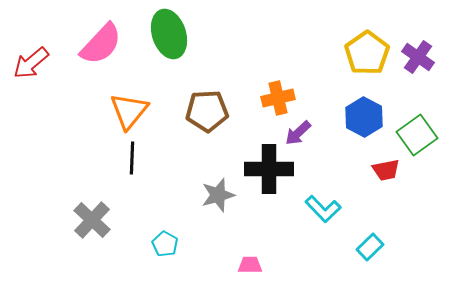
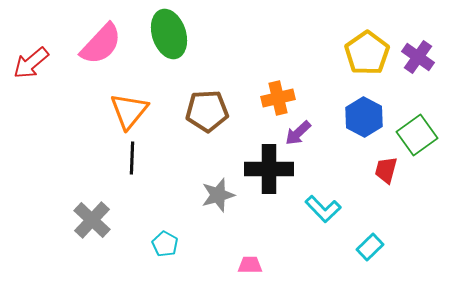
red trapezoid: rotated 116 degrees clockwise
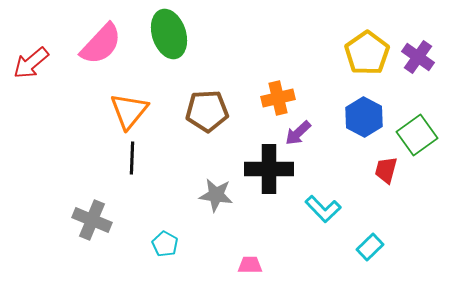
gray star: moved 2 px left; rotated 24 degrees clockwise
gray cross: rotated 21 degrees counterclockwise
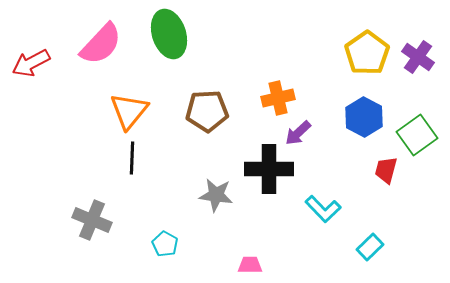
red arrow: rotated 12 degrees clockwise
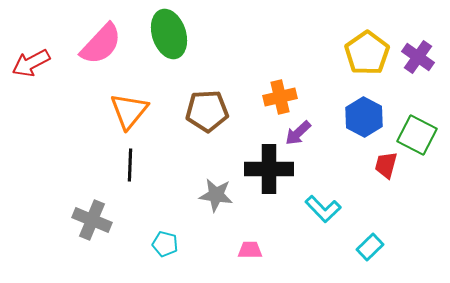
orange cross: moved 2 px right, 1 px up
green square: rotated 27 degrees counterclockwise
black line: moved 2 px left, 7 px down
red trapezoid: moved 5 px up
cyan pentagon: rotated 15 degrees counterclockwise
pink trapezoid: moved 15 px up
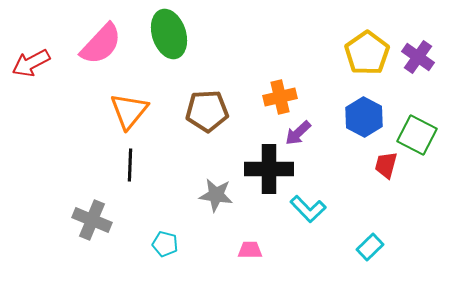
cyan L-shape: moved 15 px left
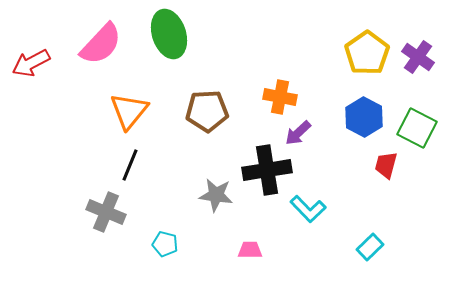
orange cross: rotated 24 degrees clockwise
green square: moved 7 px up
black line: rotated 20 degrees clockwise
black cross: moved 2 px left, 1 px down; rotated 9 degrees counterclockwise
gray cross: moved 14 px right, 8 px up
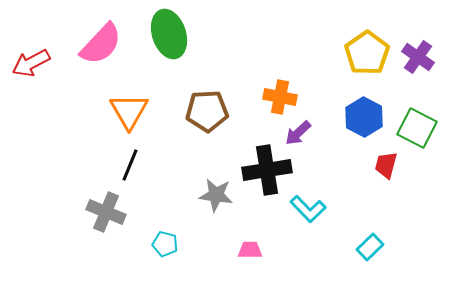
orange triangle: rotated 9 degrees counterclockwise
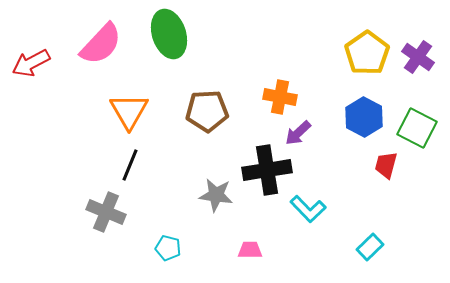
cyan pentagon: moved 3 px right, 4 px down
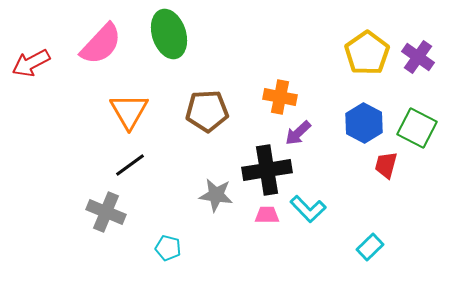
blue hexagon: moved 6 px down
black line: rotated 32 degrees clockwise
pink trapezoid: moved 17 px right, 35 px up
